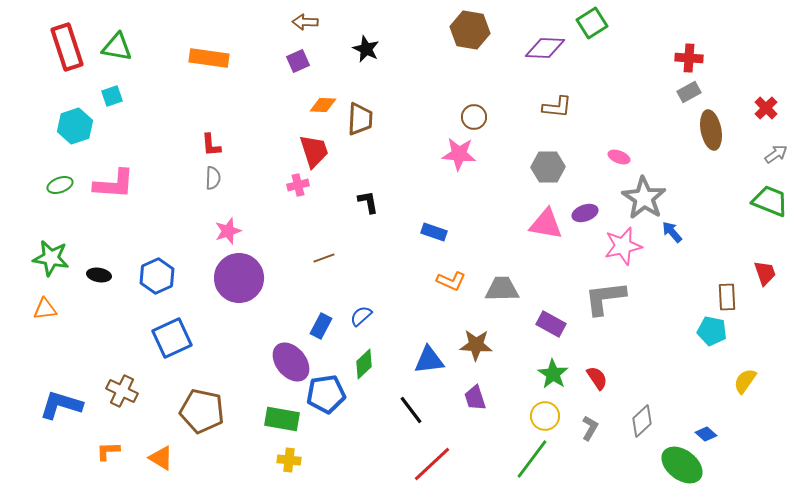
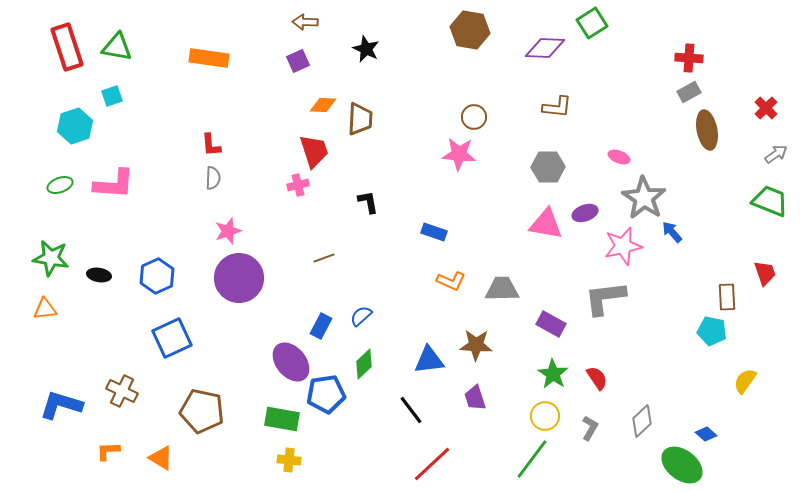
brown ellipse at (711, 130): moved 4 px left
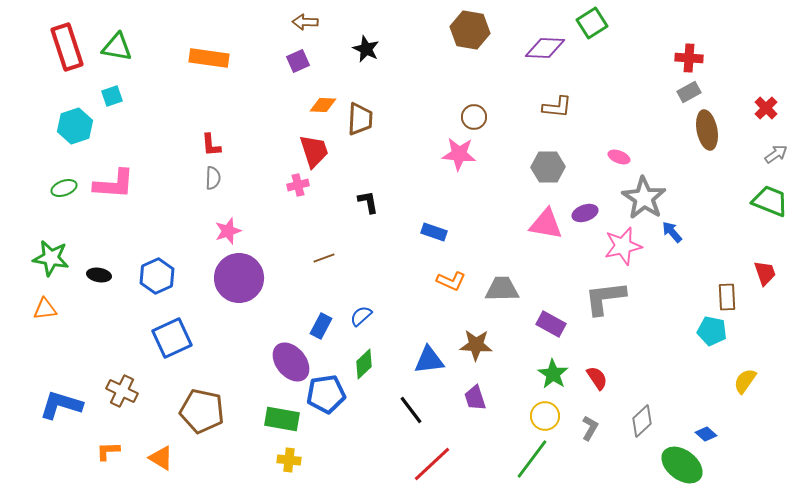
green ellipse at (60, 185): moved 4 px right, 3 px down
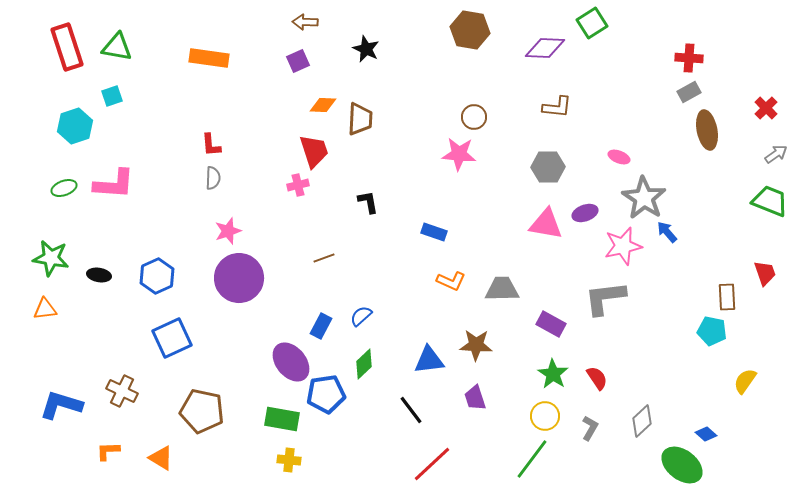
blue arrow at (672, 232): moved 5 px left
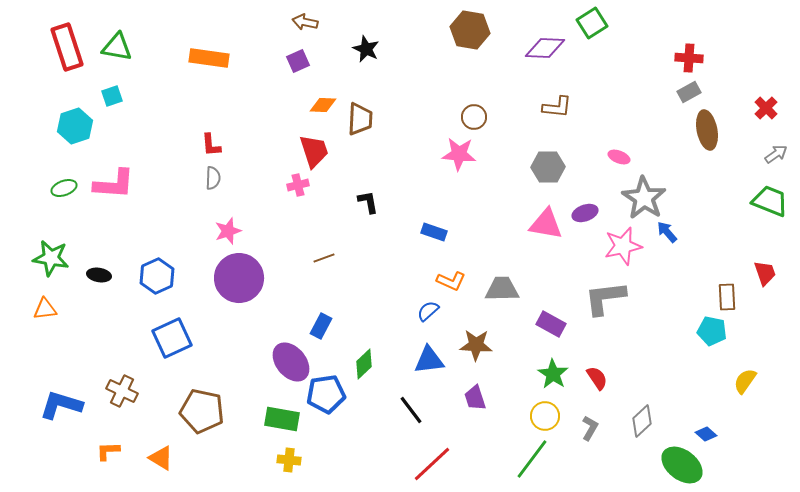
brown arrow at (305, 22): rotated 10 degrees clockwise
blue semicircle at (361, 316): moved 67 px right, 5 px up
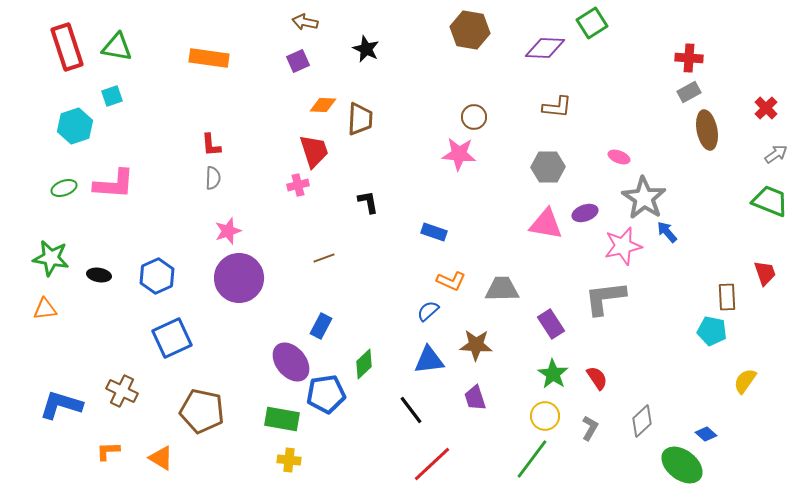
purple rectangle at (551, 324): rotated 28 degrees clockwise
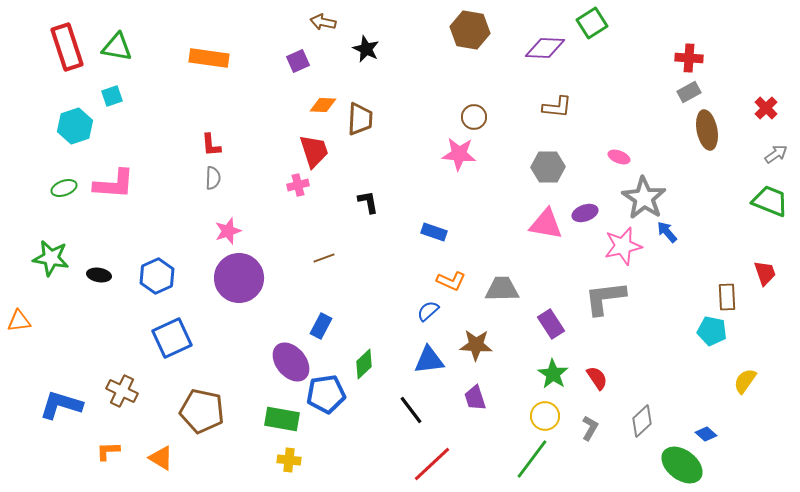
brown arrow at (305, 22): moved 18 px right
orange triangle at (45, 309): moved 26 px left, 12 px down
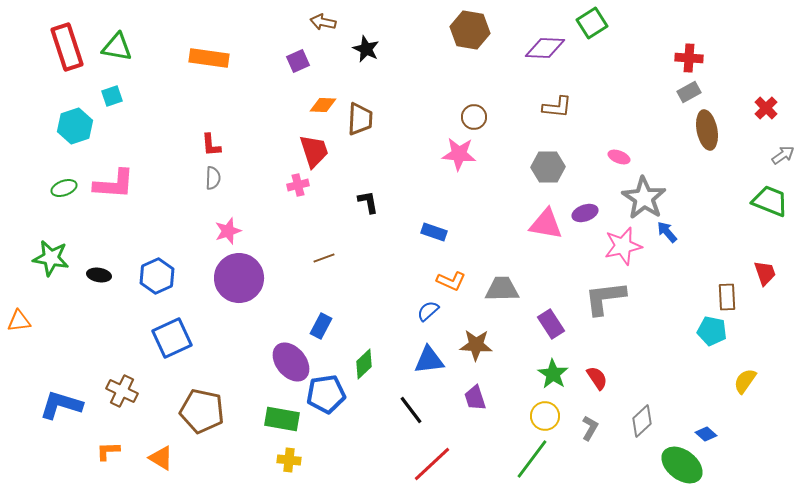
gray arrow at (776, 154): moved 7 px right, 1 px down
